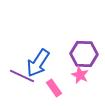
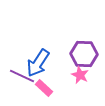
pink rectangle: moved 10 px left; rotated 12 degrees counterclockwise
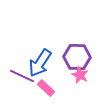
purple hexagon: moved 7 px left, 3 px down
blue arrow: moved 2 px right
pink rectangle: moved 2 px right
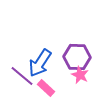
purple line: rotated 15 degrees clockwise
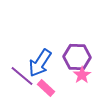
pink star: moved 2 px right; rotated 12 degrees clockwise
